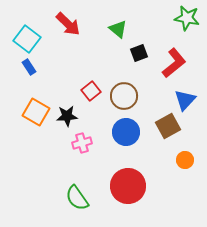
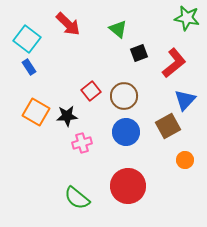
green semicircle: rotated 16 degrees counterclockwise
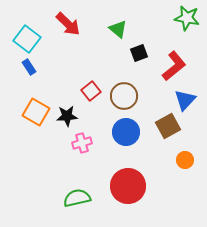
red L-shape: moved 3 px down
green semicircle: rotated 128 degrees clockwise
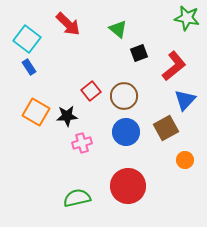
brown square: moved 2 px left, 2 px down
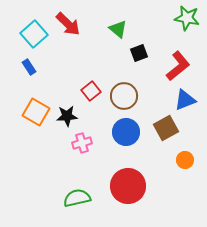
cyan square: moved 7 px right, 5 px up; rotated 12 degrees clockwise
red L-shape: moved 4 px right
blue triangle: rotated 25 degrees clockwise
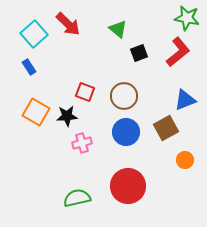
red L-shape: moved 14 px up
red square: moved 6 px left, 1 px down; rotated 30 degrees counterclockwise
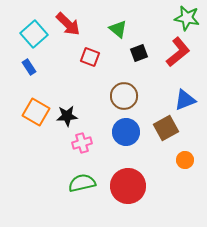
red square: moved 5 px right, 35 px up
green semicircle: moved 5 px right, 15 px up
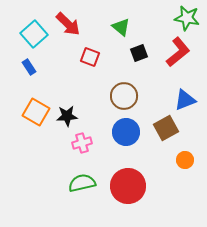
green triangle: moved 3 px right, 2 px up
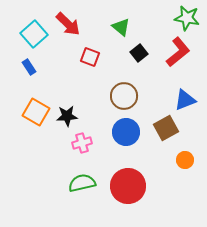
black square: rotated 18 degrees counterclockwise
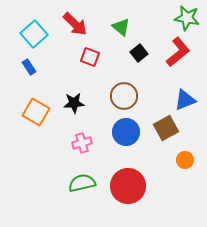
red arrow: moved 7 px right
black star: moved 7 px right, 13 px up
